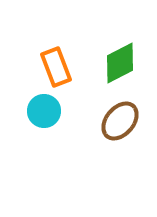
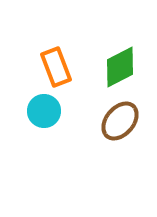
green diamond: moved 4 px down
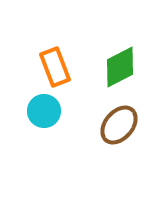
orange rectangle: moved 1 px left
brown ellipse: moved 1 px left, 4 px down
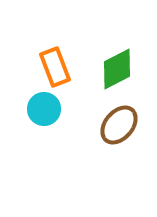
green diamond: moved 3 px left, 2 px down
cyan circle: moved 2 px up
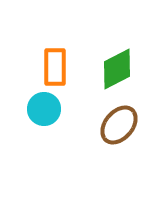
orange rectangle: rotated 21 degrees clockwise
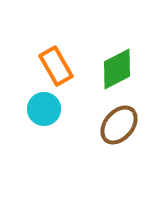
orange rectangle: moved 1 px right, 1 px up; rotated 30 degrees counterclockwise
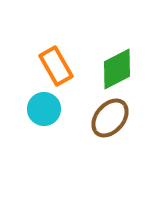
brown ellipse: moved 9 px left, 7 px up
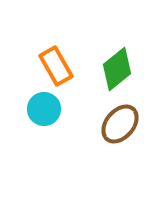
green diamond: rotated 12 degrees counterclockwise
brown ellipse: moved 10 px right, 6 px down
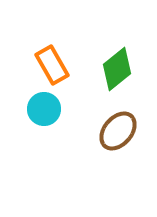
orange rectangle: moved 4 px left, 1 px up
brown ellipse: moved 2 px left, 7 px down
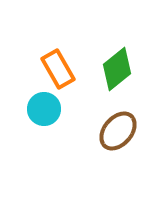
orange rectangle: moved 6 px right, 4 px down
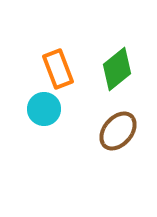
orange rectangle: rotated 9 degrees clockwise
